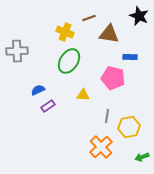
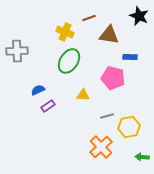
brown triangle: moved 1 px down
gray line: rotated 64 degrees clockwise
green arrow: rotated 24 degrees clockwise
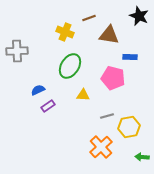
green ellipse: moved 1 px right, 5 px down
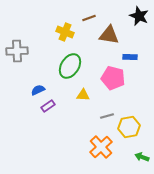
green arrow: rotated 16 degrees clockwise
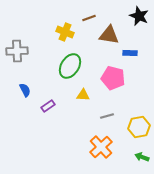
blue rectangle: moved 4 px up
blue semicircle: moved 13 px left; rotated 88 degrees clockwise
yellow hexagon: moved 10 px right
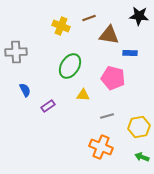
black star: rotated 18 degrees counterclockwise
yellow cross: moved 4 px left, 6 px up
gray cross: moved 1 px left, 1 px down
orange cross: rotated 25 degrees counterclockwise
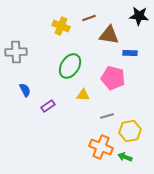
yellow hexagon: moved 9 px left, 4 px down
green arrow: moved 17 px left
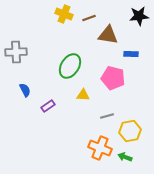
black star: rotated 12 degrees counterclockwise
yellow cross: moved 3 px right, 12 px up
brown triangle: moved 1 px left
blue rectangle: moved 1 px right, 1 px down
orange cross: moved 1 px left, 1 px down
